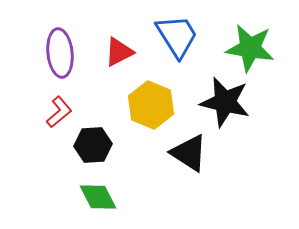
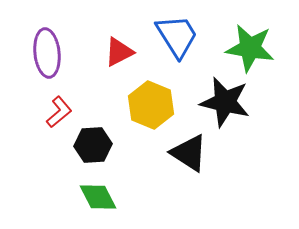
purple ellipse: moved 13 px left
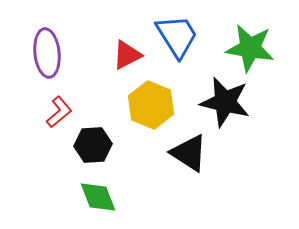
red triangle: moved 8 px right, 3 px down
green diamond: rotated 6 degrees clockwise
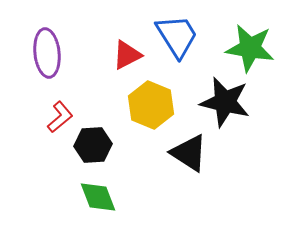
red L-shape: moved 1 px right, 5 px down
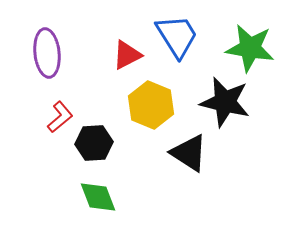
black hexagon: moved 1 px right, 2 px up
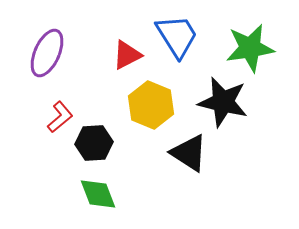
green star: rotated 18 degrees counterclockwise
purple ellipse: rotated 30 degrees clockwise
black star: moved 2 px left
green diamond: moved 3 px up
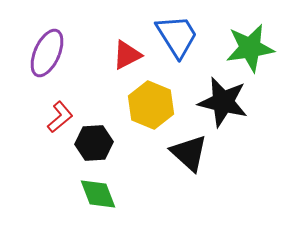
black triangle: rotated 9 degrees clockwise
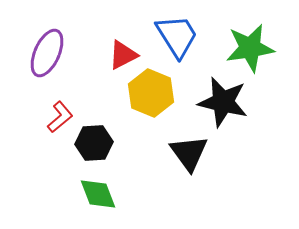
red triangle: moved 4 px left
yellow hexagon: moved 12 px up
black triangle: rotated 12 degrees clockwise
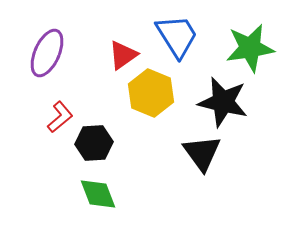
red triangle: rotated 8 degrees counterclockwise
black triangle: moved 13 px right
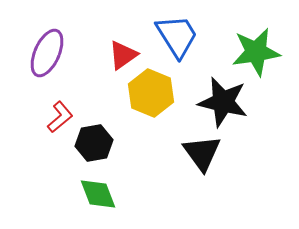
green star: moved 6 px right, 4 px down
black hexagon: rotated 6 degrees counterclockwise
